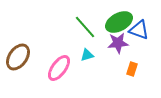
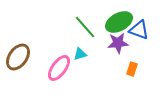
cyan triangle: moved 7 px left, 1 px up
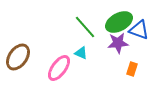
cyan triangle: moved 1 px right, 1 px up; rotated 40 degrees clockwise
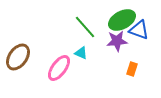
green ellipse: moved 3 px right, 2 px up
purple star: moved 1 px left, 2 px up
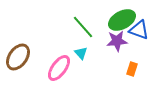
green line: moved 2 px left
cyan triangle: rotated 24 degrees clockwise
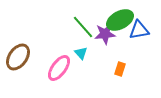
green ellipse: moved 2 px left
blue triangle: rotated 30 degrees counterclockwise
purple star: moved 12 px left, 7 px up
orange rectangle: moved 12 px left
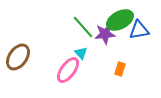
pink ellipse: moved 9 px right, 2 px down
